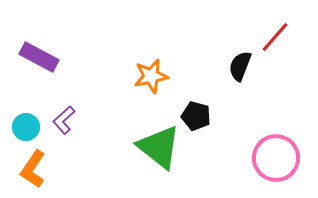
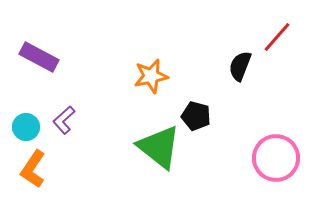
red line: moved 2 px right
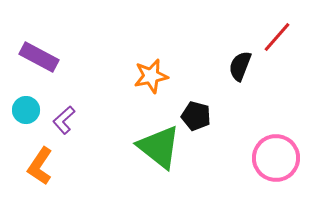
cyan circle: moved 17 px up
orange L-shape: moved 7 px right, 3 px up
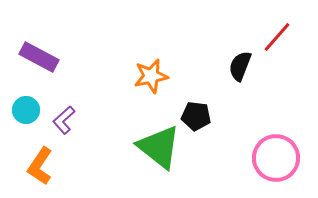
black pentagon: rotated 8 degrees counterclockwise
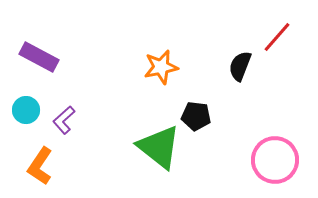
orange star: moved 10 px right, 9 px up
pink circle: moved 1 px left, 2 px down
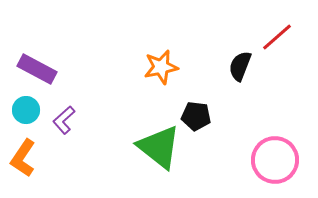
red line: rotated 8 degrees clockwise
purple rectangle: moved 2 px left, 12 px down
orange L-shape: moved 17 px left, 8 px up
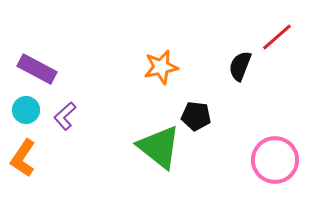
purple L-shape: moved 1 px right, 4 px up
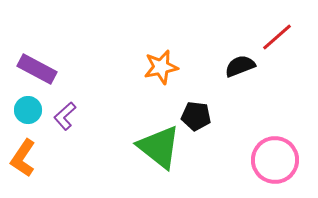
black semicircle: rotated 48 degrees clockwise
cyan circle: moved 2 px right
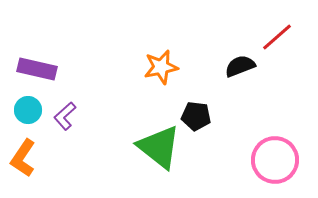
purple rectangle: rotated 15 degrees counterclockwise
